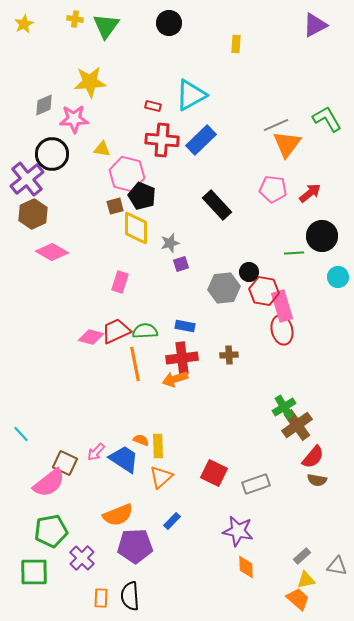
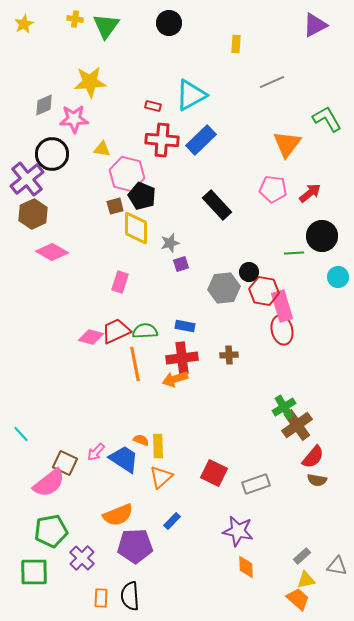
gray line at (276, 125): moved 4 px left, 43 px up
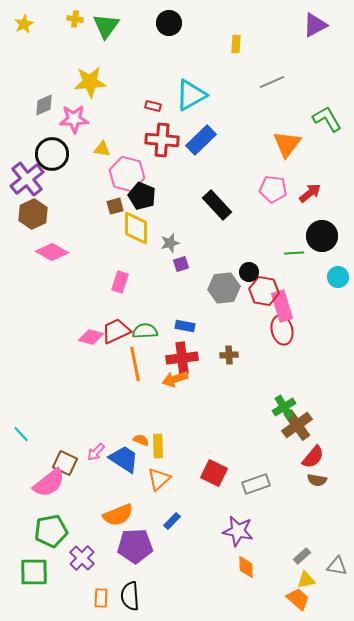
orange triangle at (161, 477): moved 2 px left, 2 px down
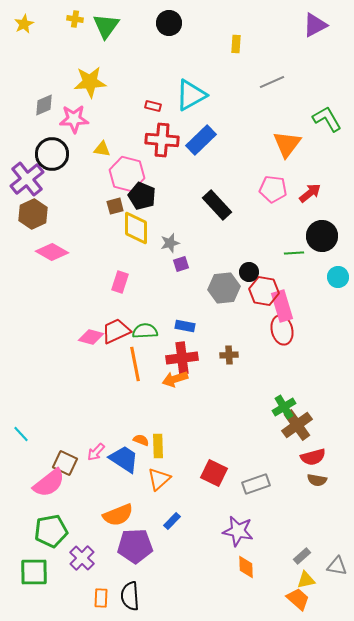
red semicircle at (313, 457): rotated 35 degrees clockwise
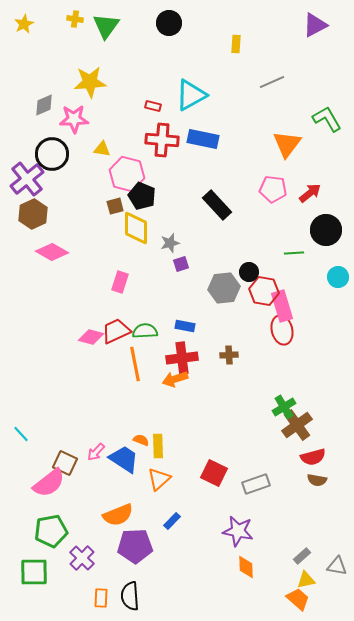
blue rectangle at (201, 140): moved 2 px right, 1 px up; rotated 56 degrees clockwise
black circle at (322, 236): moved 4 px right, 6 px up
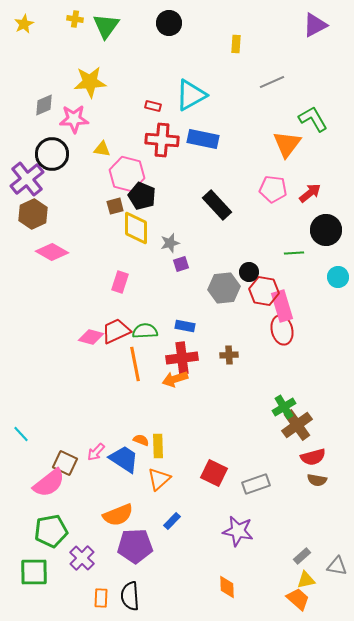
green L-shape at (327, 119): moved 14 px left
orange diamond at (246, 567): moved 19 px left, 20 px down
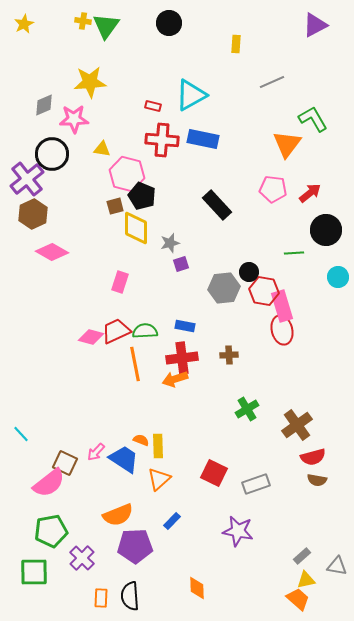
yellow cross at (75, 19): moved 8 px right, 2 px down
green cross at (284, 407): moved 37 px left, 2 px down
orange diamond at (227, 587): moved 30 px left, 1 px down
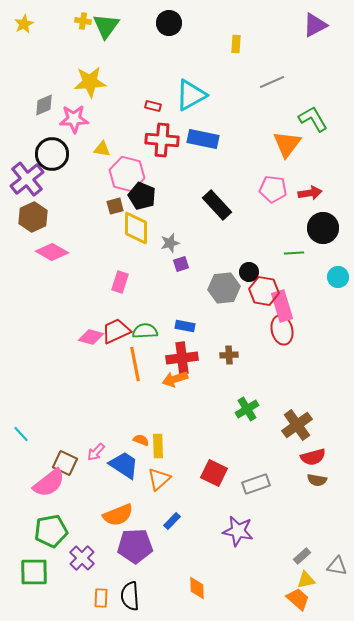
red arrow at (310, 193): rotated 30 degrees clockwise
brown hexagon at (33, 214): moved 3 px down
black circle at (326, 230): moved 3 px left, 2 px up
blue trapezoid at (124, 459): moved 6 px down
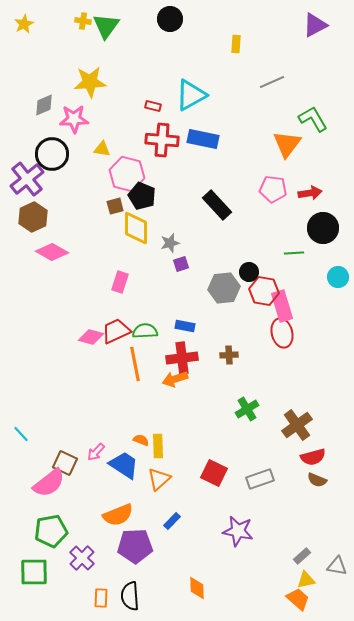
black circle at (169, 23): moved 1 px right, 4 px up
red ellipse at (282, 330): moved 3 px down
brown semicircle at (317, 480): rotated 12 degrees clockwise
gray rectangle at (256, 484): moved 4 px right, 5 px up
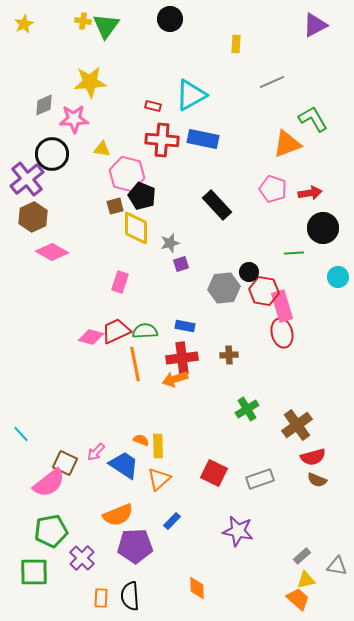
orange triangle at (287, 144): rotated 32 degrees clockwise
pink pentagon at (273, 189): rotated 12 degrees clockwise
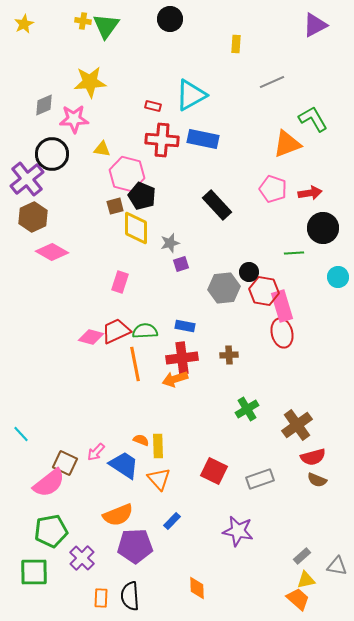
red square at (214, 473): moved 2 px up
orange triangle at (159, 479): rotated 30 degrees counterclockwise
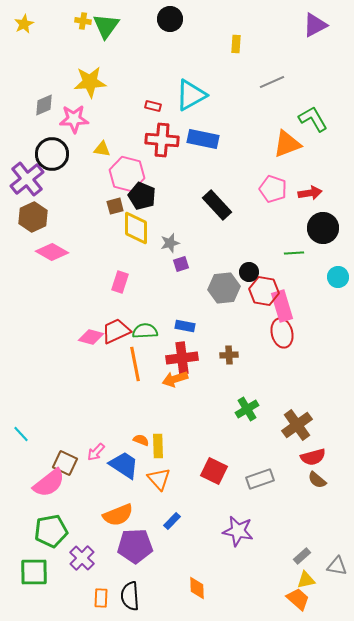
brown semicircle at (317, 480): rotated 18 degrees clockwise
